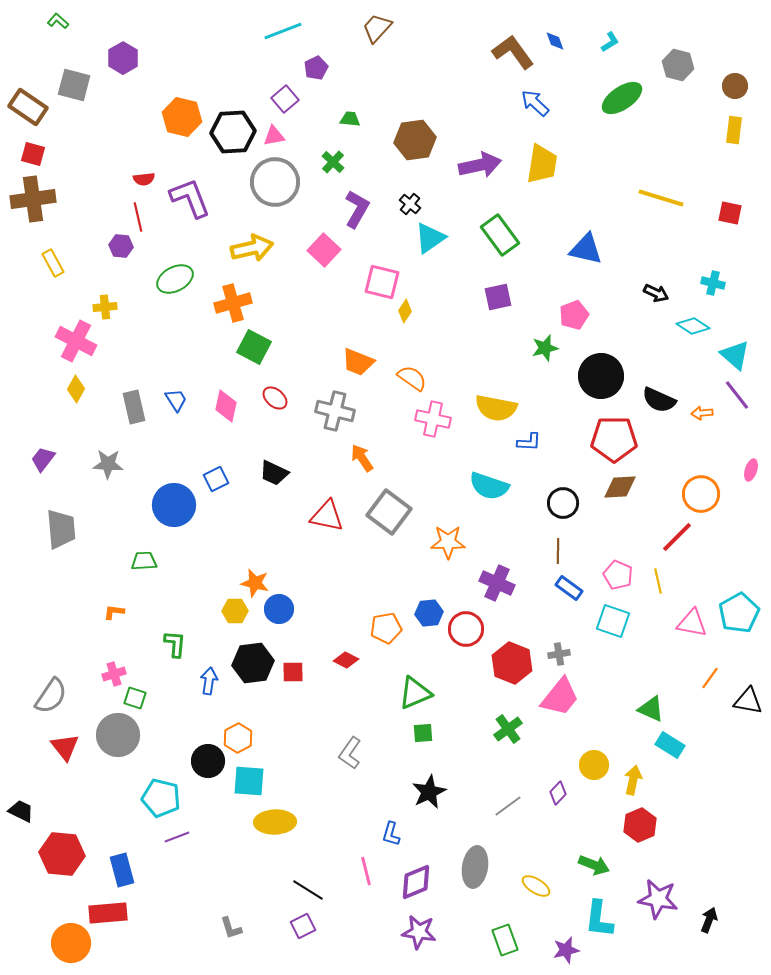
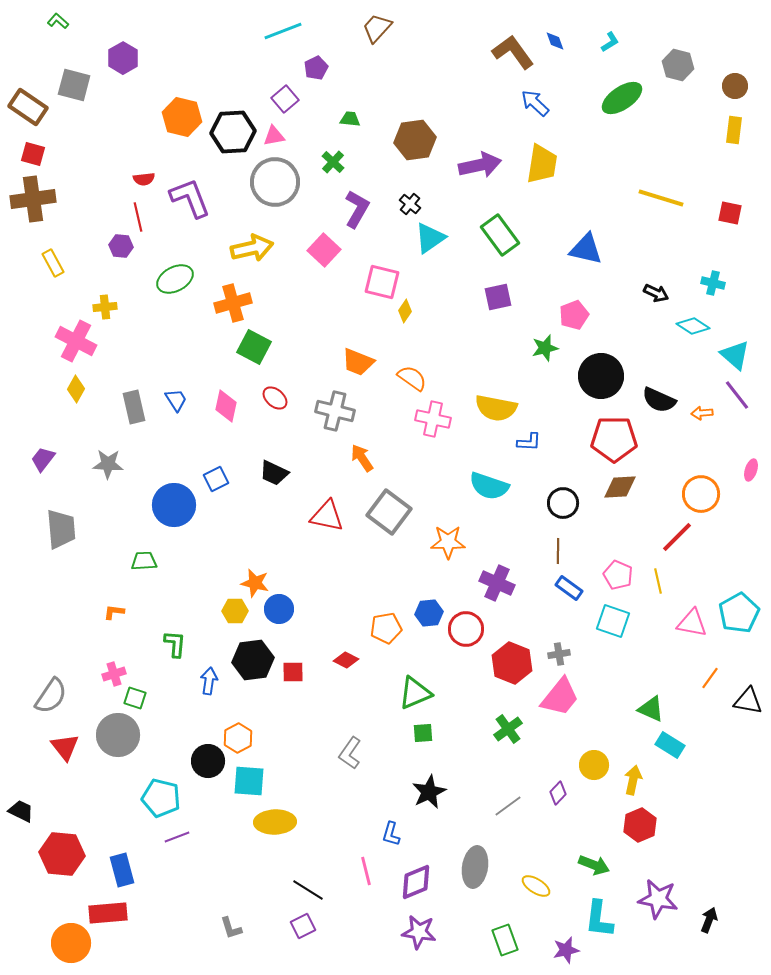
black hexagon at (253, 663): moved 3 px up
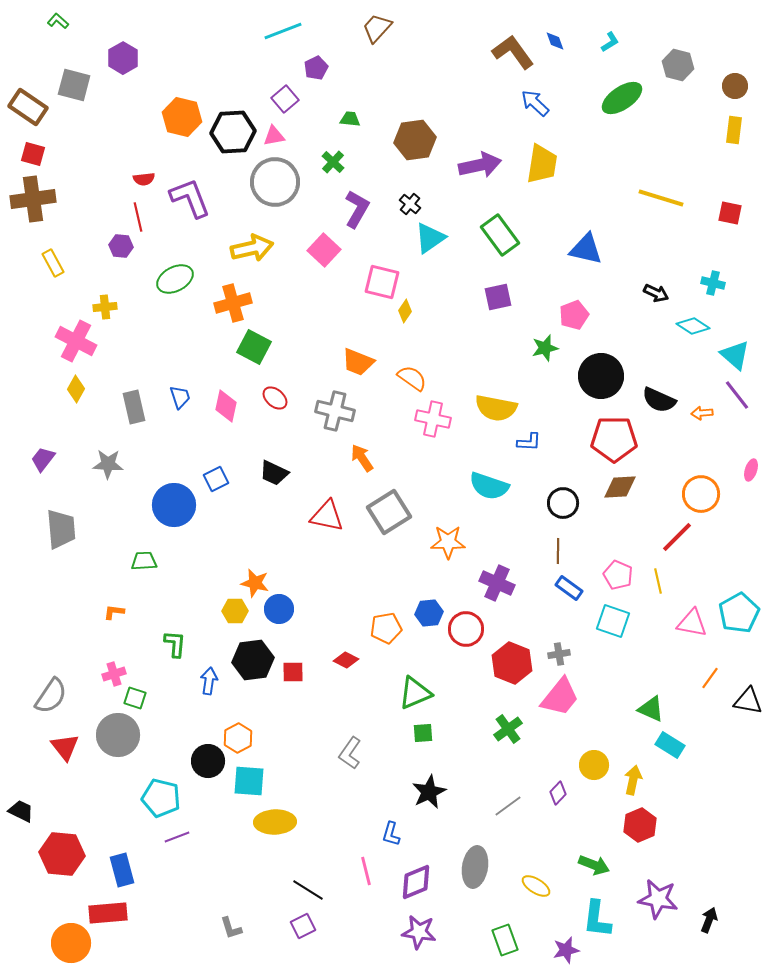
blue trapezoid at (176, 400): moved 4 px right, 3 px up; rotated 15 degrees clockwise
gray square at (389, 512): rotated 21 degrees clockwise
cyan L-shape at (599, 919): moved 2 px left
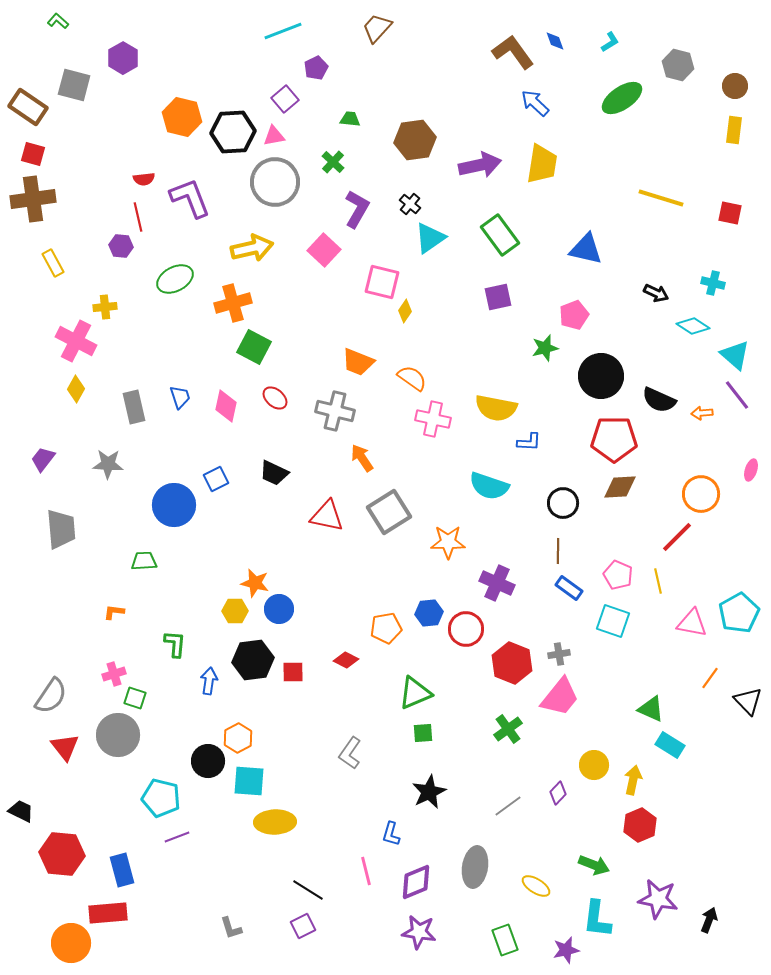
black triangle at (748, 701): rotated 36 degrees clockwise
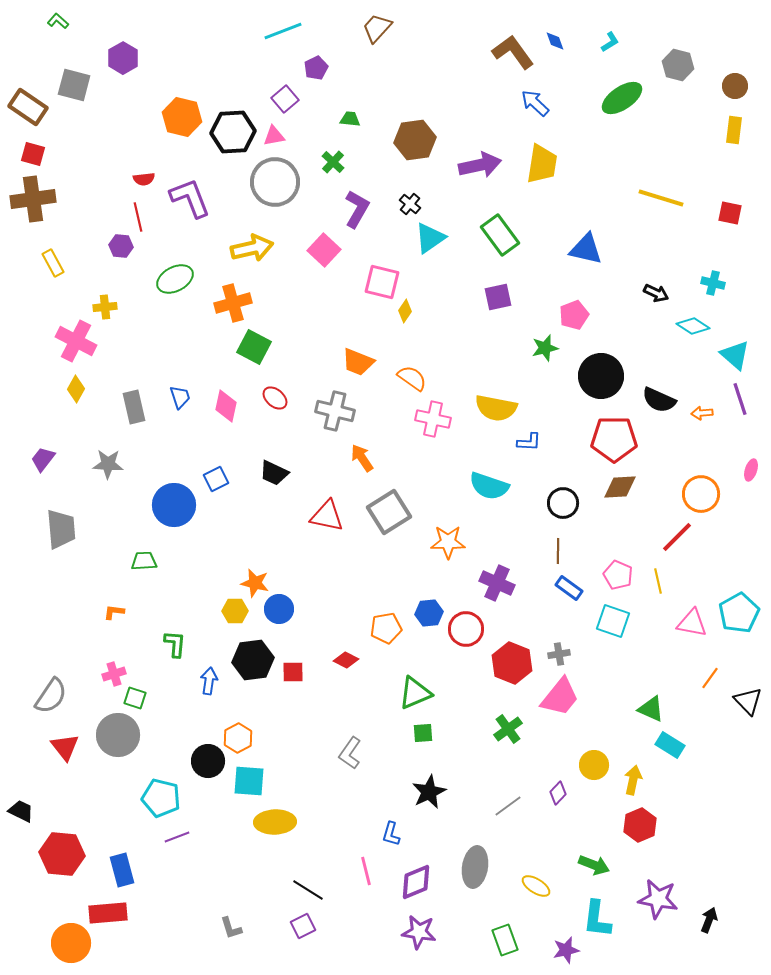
purple line at (737, 395): moved 3 px right, 4 px down; rotated 20 degrees clockwise
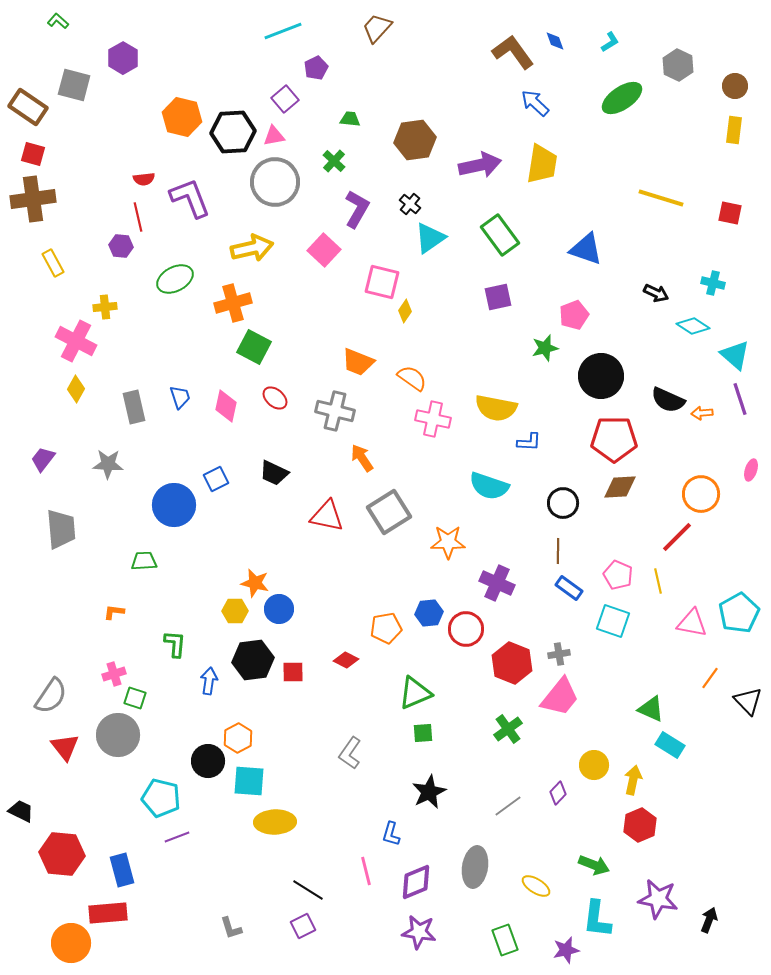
gray hexagon at (678, 65): rotated 12 degrees clockwise
green cross at (333, 162): moved 1 px right, 1 px up
blue triangle at (586, 249): rotated 6 degrees clockwise
black semicircle at (659, 400): moved 9 px right
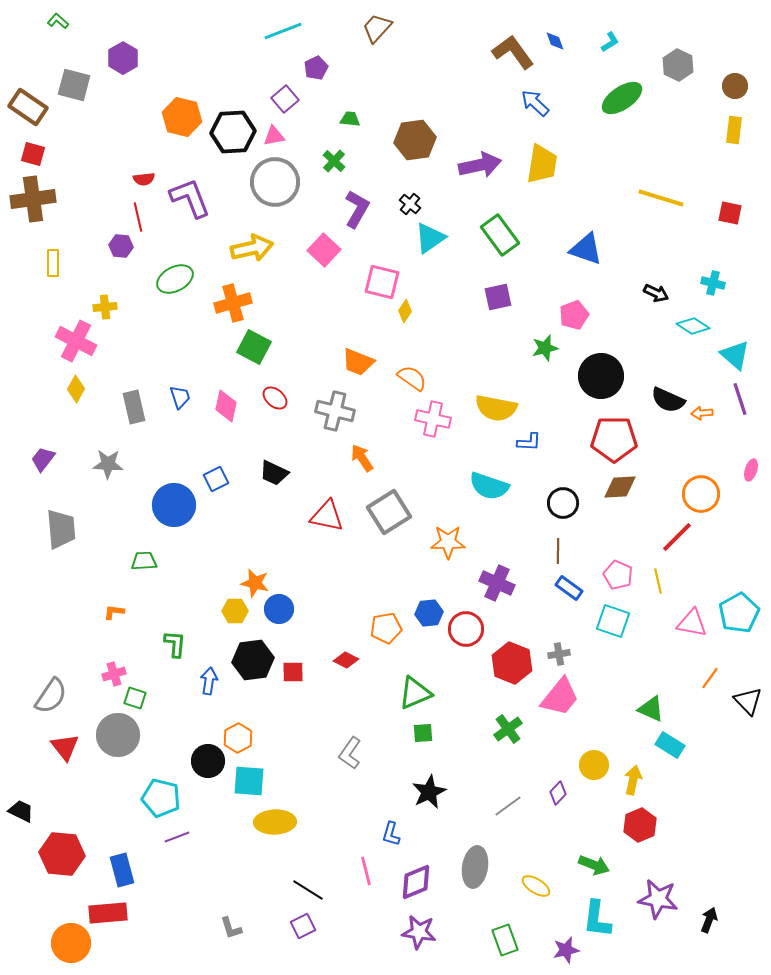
yellow rectangle at (53, 263): rotated 28 degrees clockwise
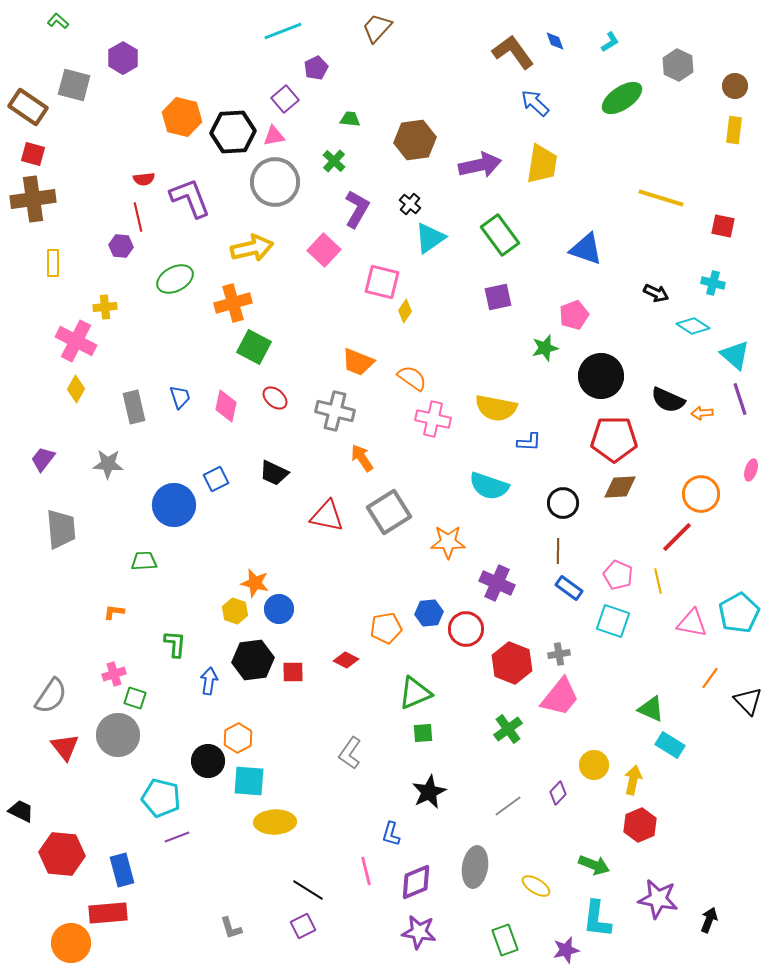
red square at (730, 213): moved 7 px left, 13 px down
yellow hexagon at (235, 611): rotated 20 degrees clockwise
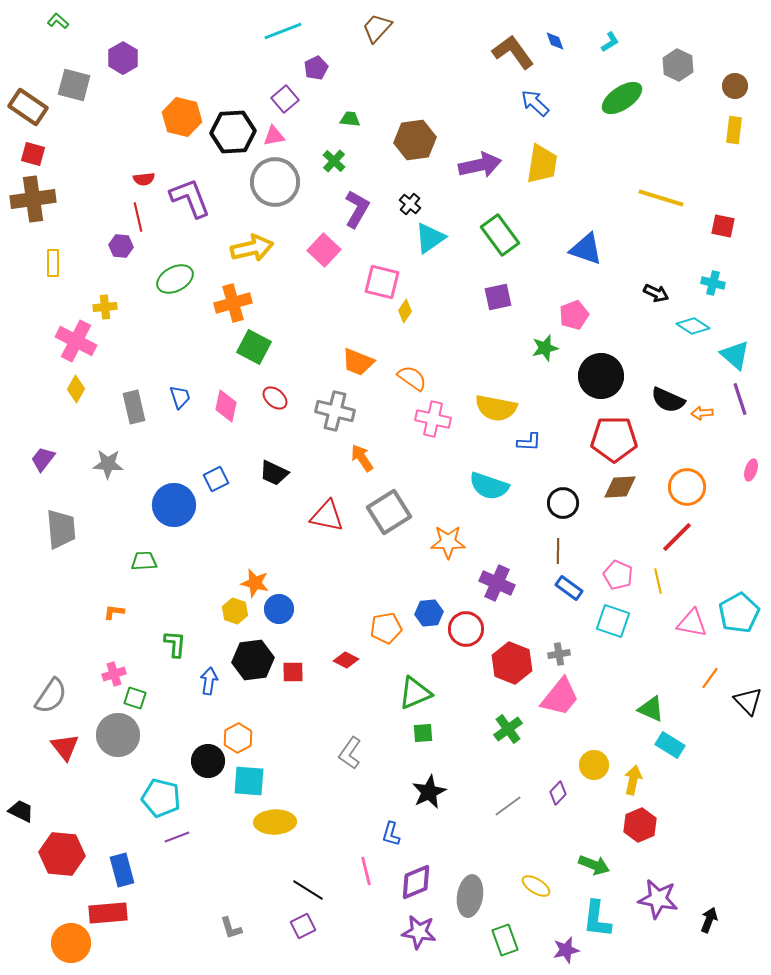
orange circle at (701, 494): moved 14 px left, 7 px up
gray ellipse at (475, 867): moved 5 px left, 29 px down
